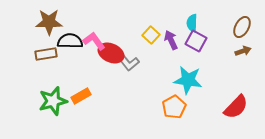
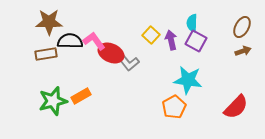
purple arrow: rotated 12 degrees clockwise
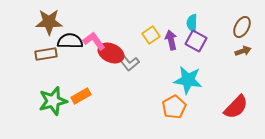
yellow square: rotated 12 degrees clockwise
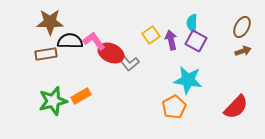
brown star: moved 1 px right
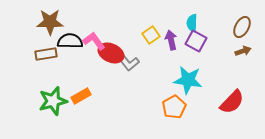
red semicircle: moved 4 px left, 5 px up
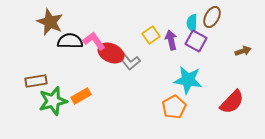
brown star: rotated 24 degrees clockwise
brown ellipse: moved 30 px left, 10 px up
brown rectangle: moved 10 px left, 27 px down
gray L-shape: moved 1 px right, 1 px up
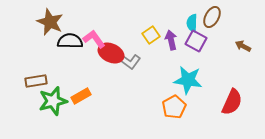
pink L-shape: moved 2 px up
brown arrow: moved 5 px up; rotated 133 degrees counterclockwise
gray L-shape: rotated 15 degrees counterclockwise
red semicircle: rotated 20 degrees counterclockwise
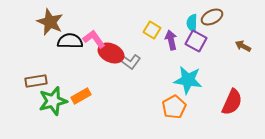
brown ellipse: rotated 35 degrees clockwise
yellow square: moved 1 px right, 5 px up; rotated 24 degrees counterclockwise
